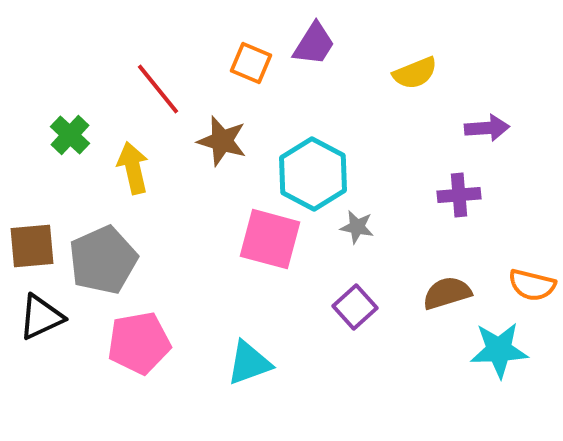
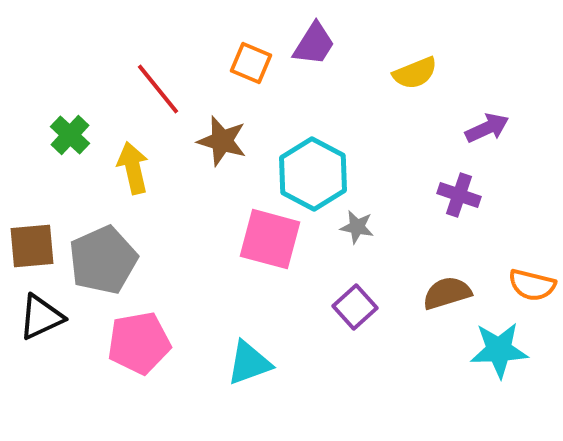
purple arrow: rotated 21 degrees counterclockwise
purple cross: rotated 24 degrees clockwise
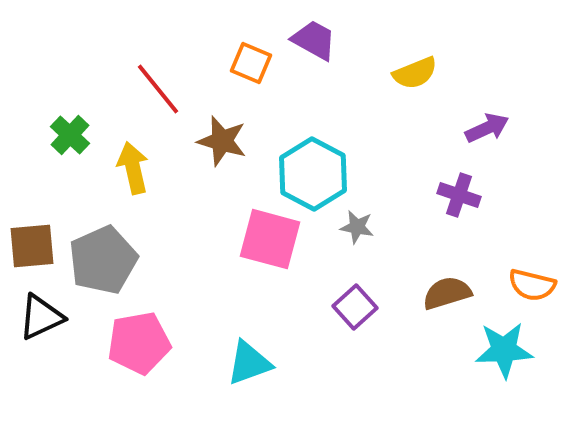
purple trapezoid: moved 4 px up; rotated 93 degrees counterclockwise
cyan star: moved 5 px right
